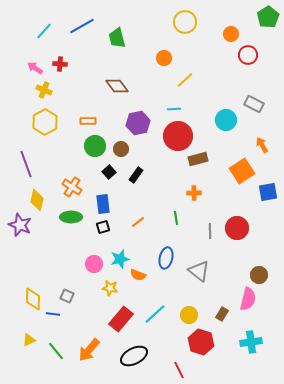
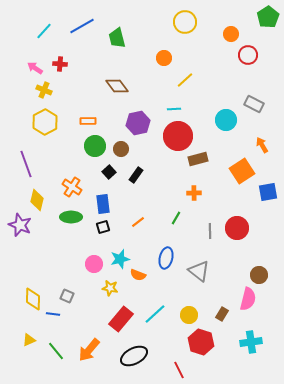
green line at (176, 218): rotated 40 degrees clockwise
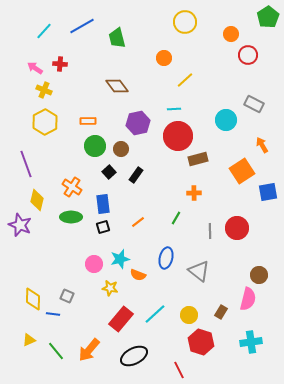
brown rectangle at (222, 314): moved 1 px left, 2 px up
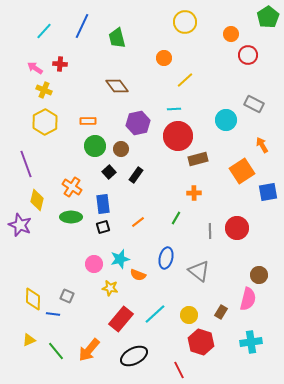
blue line at (82, 26): rotated 35 degrees counterclockwise
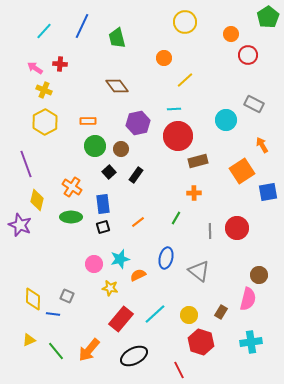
brown rectangle at (198, 159): moved 2 px down
orange semicircle at (138, 275): rotated 133 degrees clockwise
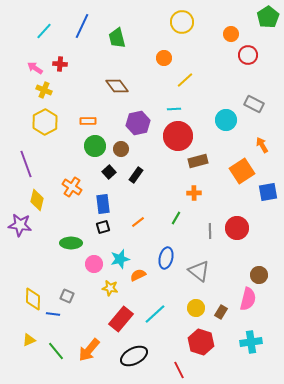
yellow circle at (185, 22): moved 3 px left
green ellipse at (71, 217): moved 26 px down
purple star at (20, 225): rotated 15 degrees counterclockwise
yellow circle at (189, 315): moved 7 px right, 7 px up
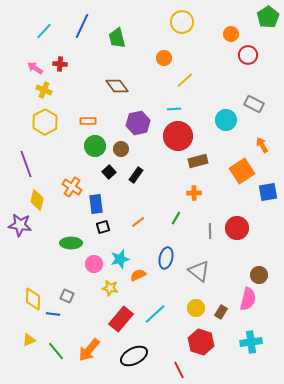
blue rectangle at (103, 204): moved 7 px left
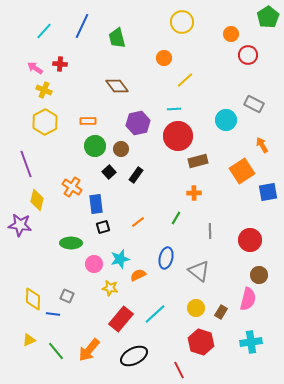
red circle at (237, 228): moved 13 px right, 12 px down
